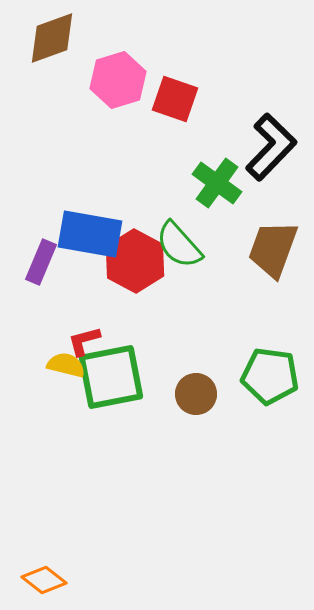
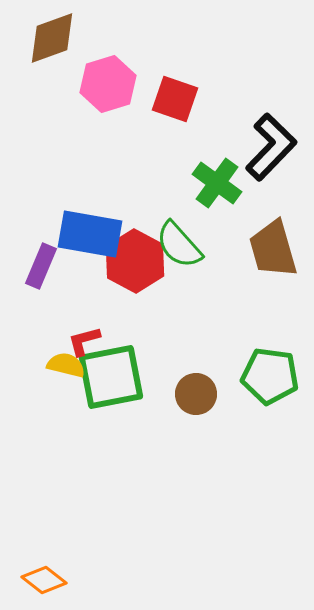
pink hexagon: moved 10 px left, 4 px down
brown trapezoid: rotated 36 degrees counterclockwise
purple rectangle: moved 4 px down
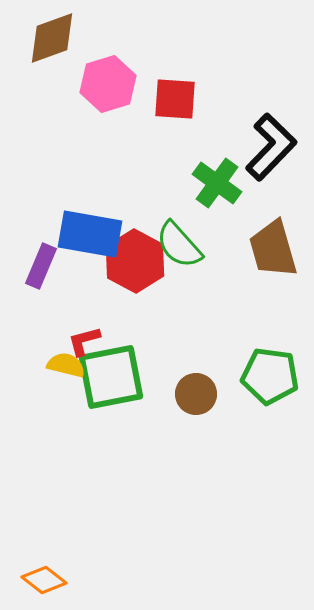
red square: rotated 15 degrees counterclockwise
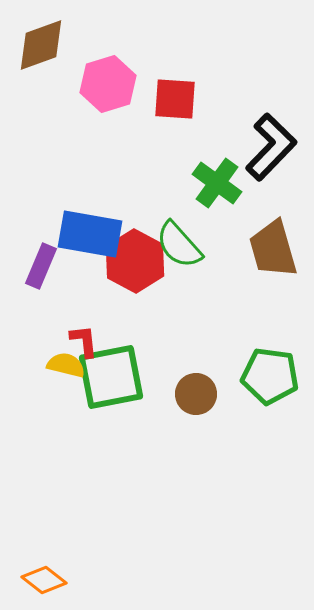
brown diamond: moved 11 px left, 7 px down
red L-shape: rotated 99 degrees clockwise
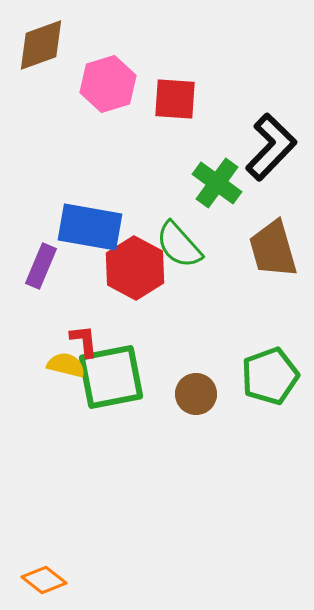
blue rectangle: moved 7 px up
red hexagon: moved 7 px down
green pentagon: rotated 28 degrees counterclockwise
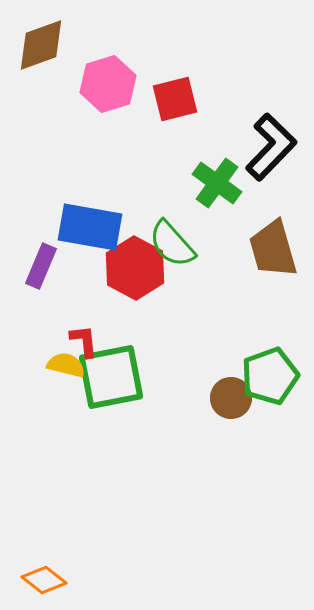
red square: rotated 18 degrees counterclockwise
green semicircle: moved 7 px left, 1 px up
brown circle: moved 35 px right, 4 px down
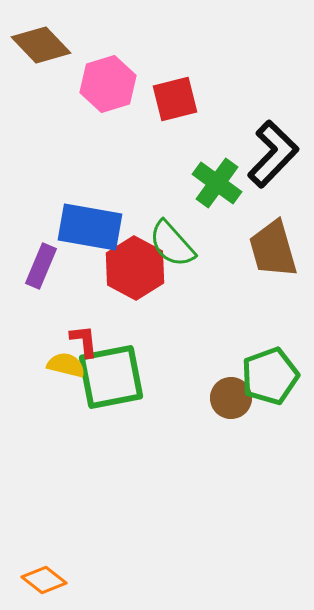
brown diamond: rotated 66 degrees clockwise
black L-shape: moved 2 px right, 7 px down
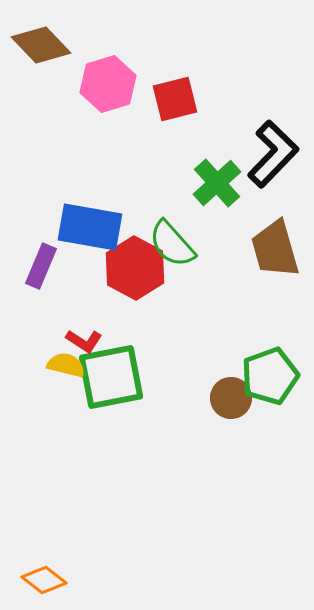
green cross: rotated 12 degrees clockwise
brown trapezoid: moved 2 px right
red L-shape: rotated 129 degrees clockwise
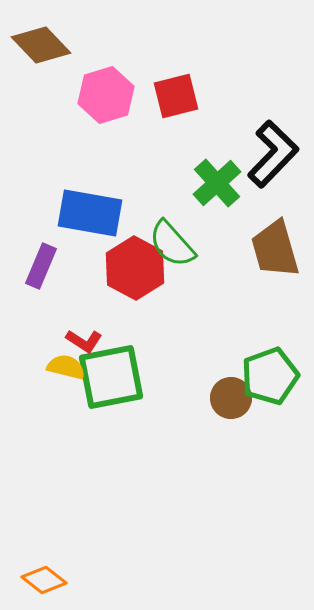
pink hexagon: moved 2 px left, 11 px down
red square: moved 1 px right, 3 px up
blue rectangle: moved 14 px up
yellow semicircle: moved 2 px down
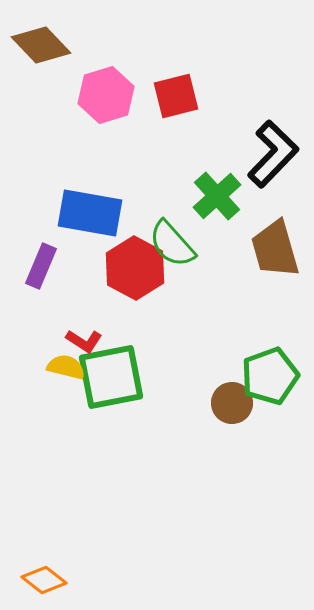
green cross: moved 13 px down
brown circle: moved 1 px right, 5 px down
